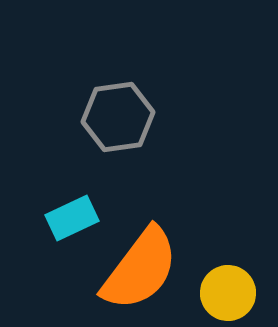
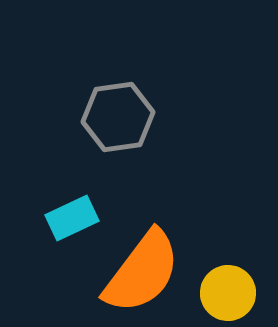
orange semicircle: moved 2 px right, 3 px down
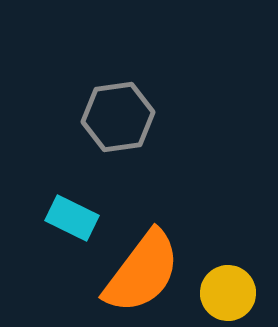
cyan rectangle: rotated 51 degrees clockwise
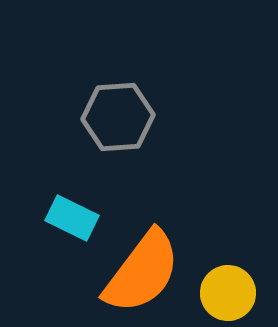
gray hexagon: rotated 4 degrees clockwise
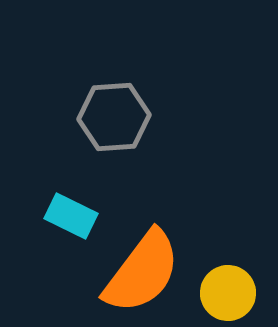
gray hexagon: moved 4 px left
cyan rectangle: moved 1 px left, 2 px up
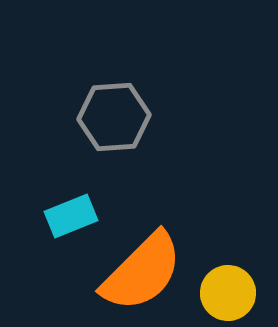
cyan rectangle: rotated 48 degrees counterclockwise
orange semicircle: rotated 8 degrees clockwise
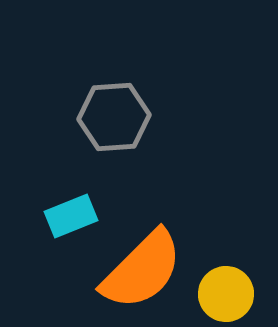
orange semicircle: moved 2 px up
yellow circle: moved 2 px left, 1 px down
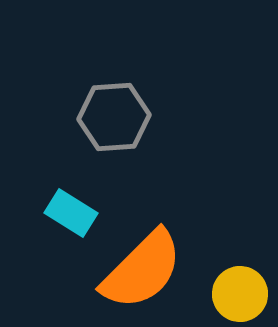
cyan rectangle: moved 3 px up; rotated 54 degrees clockwise
yellow circle: moved 14 px right
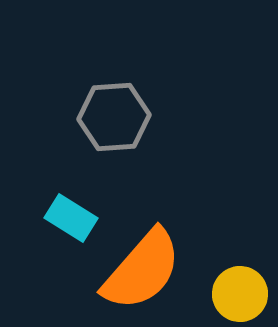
cyan rectangle: moved 5 px down
orange semicircle: rotated 4 degrees counterclockwise
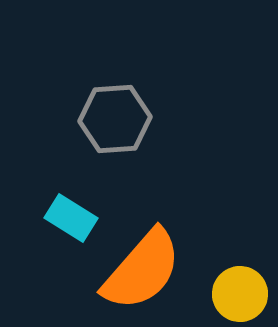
gray hexagon: moved 1 px right, 2 px down
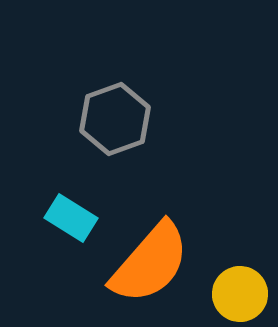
gray hexagon: rotated 16 degrees counterclockwise
orange semicircle: moved 8 px right, 7 px up
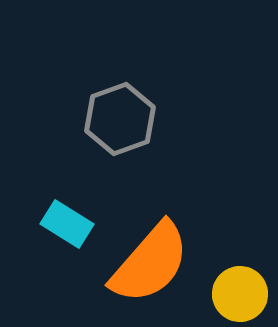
gray hexagon: moved 5 px right
cyan rectangle: moved 4 px left, 6 px down
